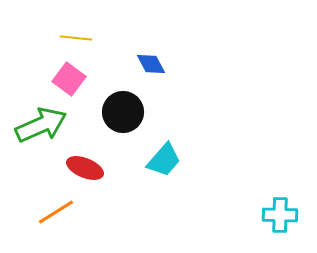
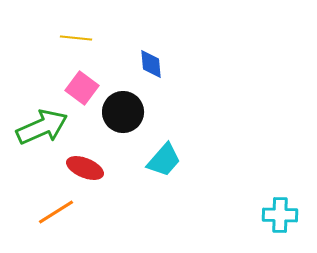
blue diamond: rotated 24 degrees clockwise
pink square: moved 13 px right, 9 px down
green arrow: moved 1 px right, 2 px down
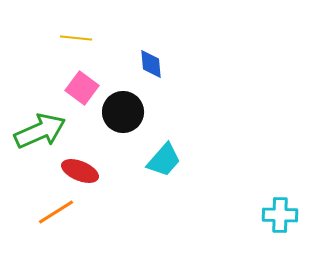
green arrow: moved 2 px left, 4 px down
red ellipse: moved 5 px left, 3 px down
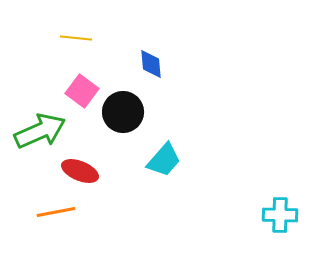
pink square: moved 3 px down
orange line: rotated 21 degrees clockwise
